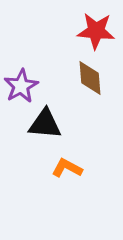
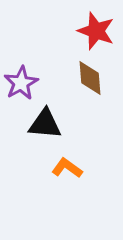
red star: rotated 15 degrees clockwise
purple star: moved 3 px up
orange L-shape: rotated 8 degrees clockwise
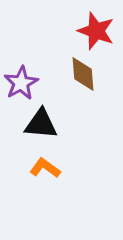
brown diamond: moved 7 px left, 4 px up
black triangle: moved 4 px left
orange L-shape: moved 22 px left
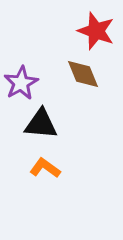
brown diamond: rotated 18 degrees counterclockwise
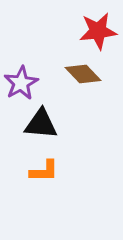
red star: moved 2 px right; rotated 27 degrees counterclockwise
brown diamond: rotated 21 degrees counterclockwise
orange L-shape: moved 1 px left, 3 px down; rotated 144 degrees clockwise
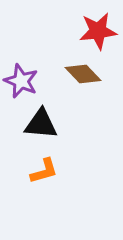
purple star: moved 2 px up; rotated 20 degrees counterclockwise
orange L-shape: rotated 16 degrees counterclockwise
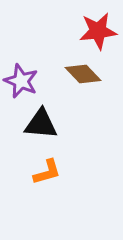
orange L-shape: moved 3 px right, 1 px down
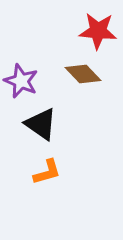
red star: rotated 12 degrees clockwise
black triangle: rotated 30 degrees clockwise
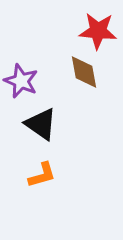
brown diamond: moved 1 px right, 2 px up; rotated 33 degrees clockwise
orange L-shape: moved 5 px left, 3 px down
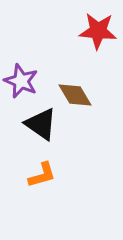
brown diamond: moved 9 px left, 23 px down; rotated 21 degrees counterclockwise
